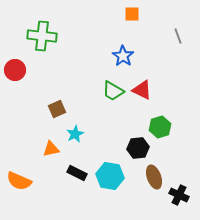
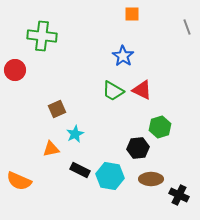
gray line: moved 9 px right, 9 px up
black rectangle: moved 3 px right, 3 px up
brown ellipse: moved 3 px left, 2 px down; rotated 70 degrees counterclockwise
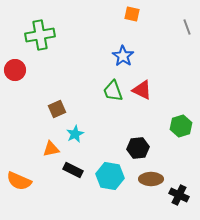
orange square: rotated 14 degrees clockwise
green cross: moved 2 px left, 1 px up; rotated 16 degrees counterclockwise
green trapezoid: rotated 40 degrees clockwise
green hexagon: moved 21 px right, 1 px up
black rectangle: moved 7 px left
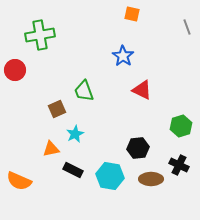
green trapezoid: moved 29 px left
black cross: moved 30 px up
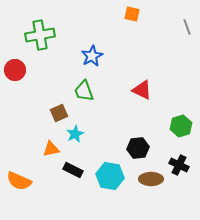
blue star: moved 31 px left; rotated 10 degrees clockwise
brown square: moved 2 px right, 4 px down
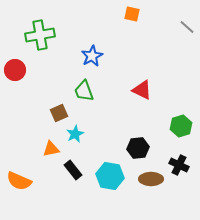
gray line: rotated 28 degrees counterclockwise
black rectangle: rotated 24 degrees clockwise
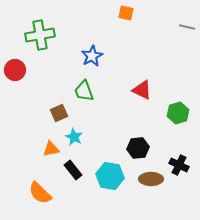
orange square: moved 6 px left, 1 px up
gray line: rotated 28 degrees counterclockwise
green hexagon: moved 3 px left, 13 px up
cyan star: moved 1 px left, 3 px down; rotated 18 degrees counterclockwise
orange semicircle: moved 21 px right, 12 px down; rotated 20 degrees clockwise
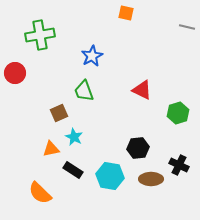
red circle: moved 3 px down
black rectangle: rotated 18 degrees counterclockwise
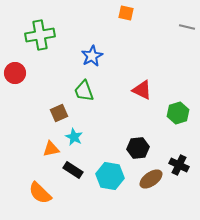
brown ellipse: rotated 35 degrees counterclockwise
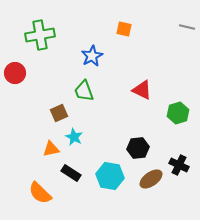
orange square: moved 2 px left, 16 px down
black rectangle: moved 2 px left, 3 px down
